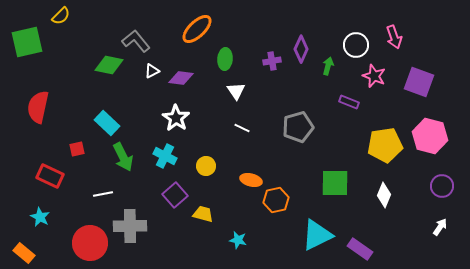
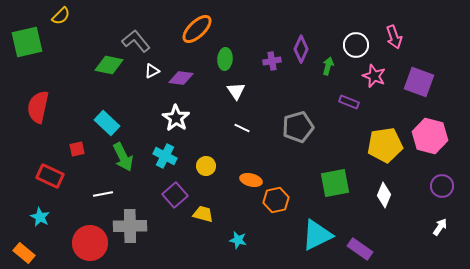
green square at (335, 183): rotated 12 degrees counterclockwise
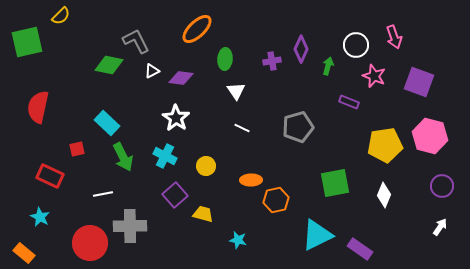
gray L-shape at (136, 41): rotated 12 degrees clockwise
orange ellipse at (251, 180): rotated 15 degrees counterclockwise
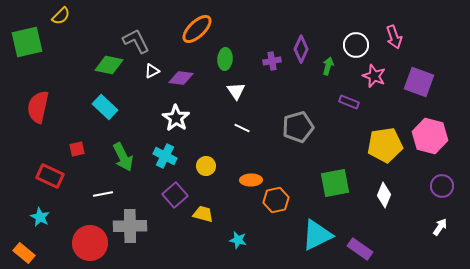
cyan rectangle at (107, 123): moved 2 px left, 16 px up
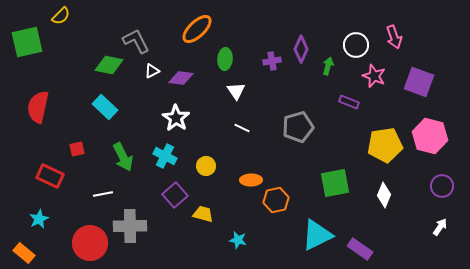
cyan star at (40, 217): moved 1 px left, 2 px down; rotated 18 degrees clockwise
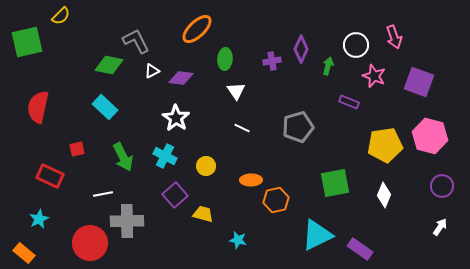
gray cross at (130, 226): moved 3 px left, 5 px up
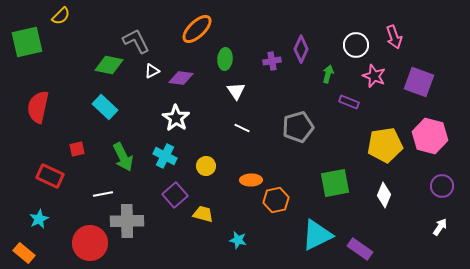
green arrow at (328, 66): moved 8 px down
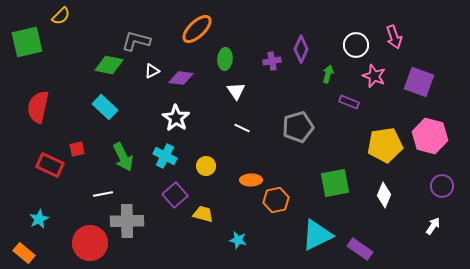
gray L-shape at (136, 41): rotated 48 degrees counterclockwise
red rectangle at (50, 176): moved 11 px up
white arrow at (440, 227): moved 7 px left, 1 px up
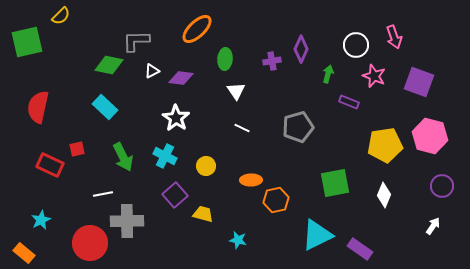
gray L-shape at (136, 41): rotated 16 degrees counterclockwise
cyan star at (39, 219): moved 2 px right, 1 px down
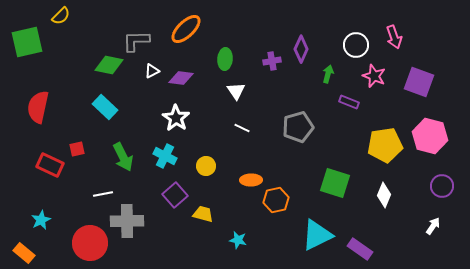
orange ellipse at (197, 29): moved 11 px left
green square at (335, 183): rotated 28 degrees clockwise
